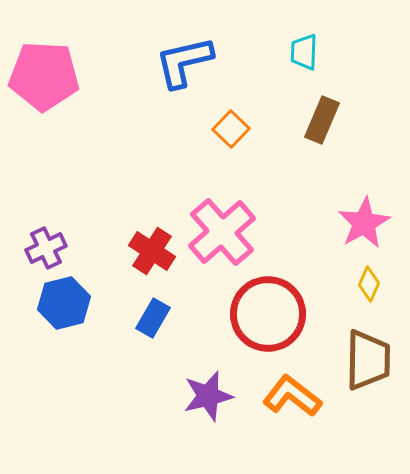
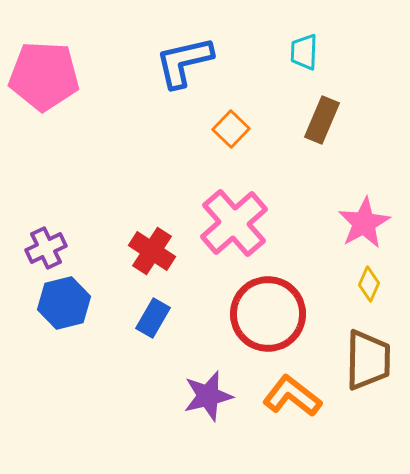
pink cross: moved 12 px right, 9 px up
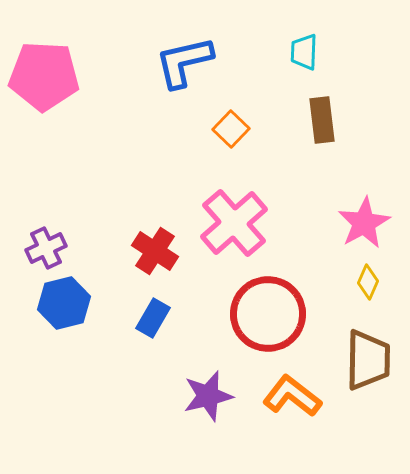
brown rectangle: rotated 30 degrees counterclockwise
red cross: moved 3 px right
yellow diamond: moved 1 px left, 2 px up
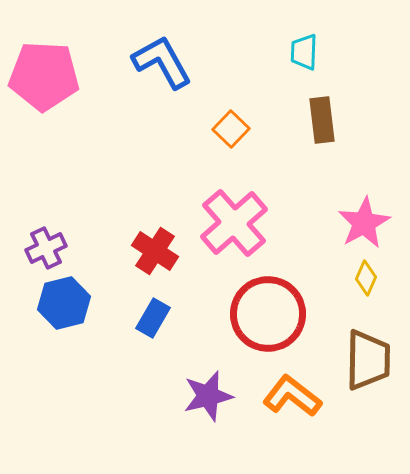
blue L-shape: moved 22 px left; rotated 74 degrees clockwise
yellow diamond: moved 2 px left, 4 px up
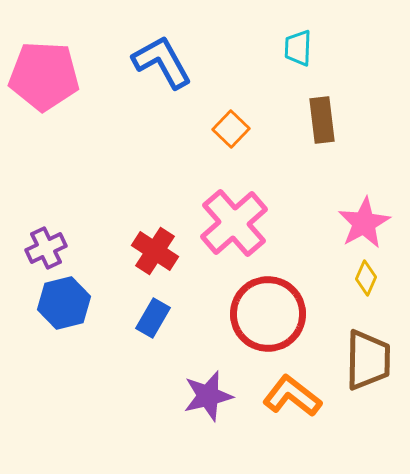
cyan trapezoid: moved 6 px left, 4 px up
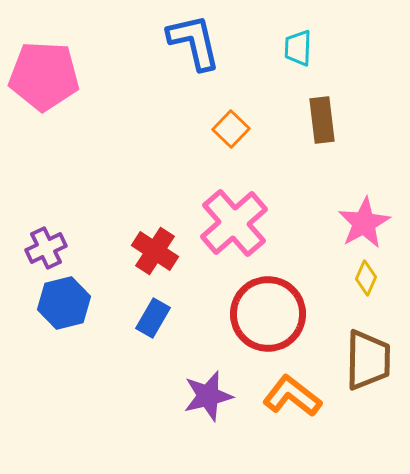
blue L-shape: moved 32 px right, 20 px up; rotated 16 degrees clockwise
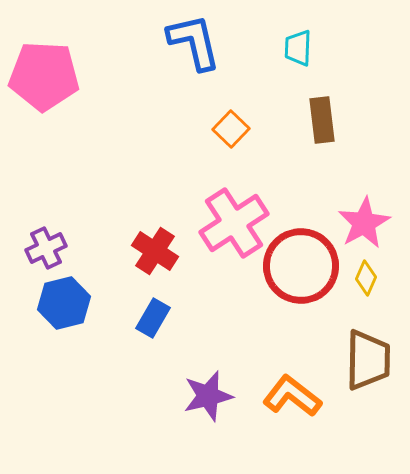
pink cross: rotated 8 degrees clockwise
red circle: moved 33 px right, 48 px up
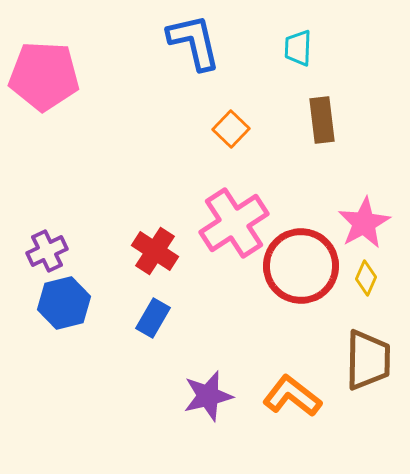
purple cross: moved 1 px right, 3 px down
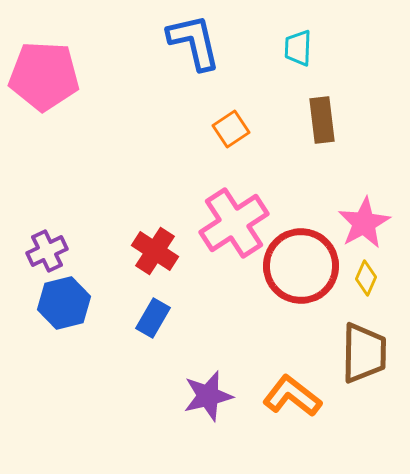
orange square: rotated 12 degrees clockwise
brown trapezoid: moved 4 px left, 7 px up
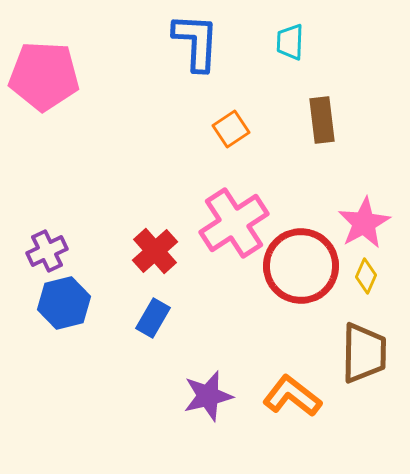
blue L-shape: moved 2 px right; rotated 16 degrees clockwise
cyan trapezoid: moved 8 px left, 6 px up
red cross: rotated 15 degrees clockwise
yellow diamond: moved 2 px up
